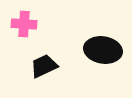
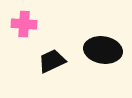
black trapezoid: moved 8 px right, 5 px up
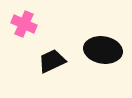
pink cross: rotated 20 degrees clockwise
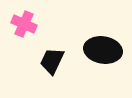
black trapezoid: rotated 40 degrees counterclockwise
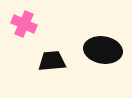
black trapezoid: rotated 60 degrees clockwise
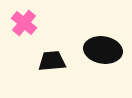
pink cross: moved 1 px up; rotated 15 degrees clockwise
